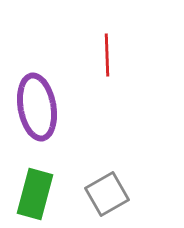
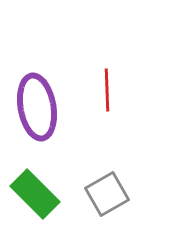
red line: moved 35 px down
green rectangle: rotated 60 degrees counterclockwise
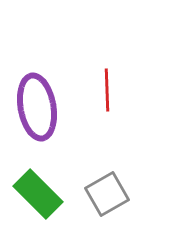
green rectangle: moved 3 px right
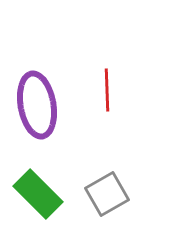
purple ellipse: moved 2 px up
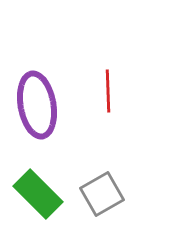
red line: moved 1 px right, 1 px down
gray square: moved 5 px left
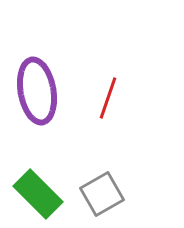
red line: moved 7 px down; rotated 21 degrees clockwise
purple ellipse: moved 14 px up
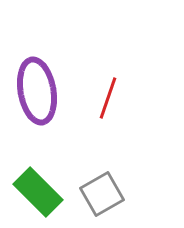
green rectangle: moved 2 px up
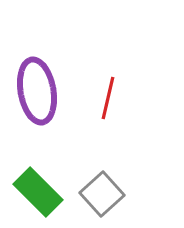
red line: rotated 6 degrees counterclockwise
gray square: rotated 12 degrees counterclockwise
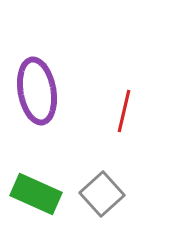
red line: moved 16 px right, 13 px down
green rectangle: moved 2 px left, 2 px down; rotated 21 degrees counterclockwise
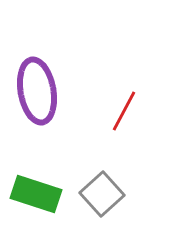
red line: rotated 15 degrees clockwise
green rectangle: rotated 6 degrees counterclockwise
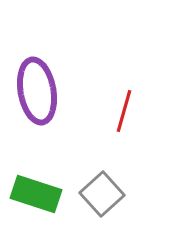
red line: rotated 12 degrees counterclockwise
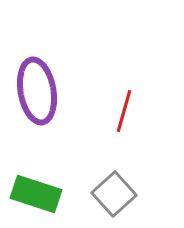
gray square: moved 12 px right
